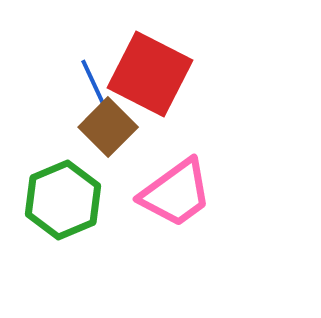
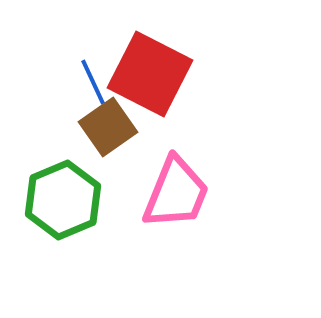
brown square: rotated 10 degrees clockwise
pink trapezoid: rotated 32 degrees counterclockwise
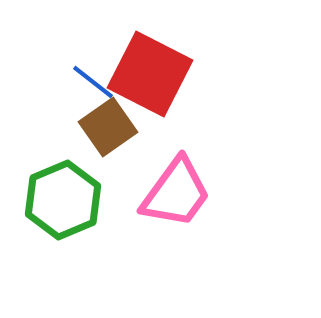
blue line: rotated 27 degrees counterclockwise
pink trapezoid: rotated 14 degrees clockwise
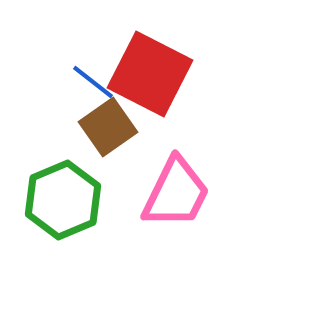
pink trapezoid: rotated 10 degrees counterclockwise
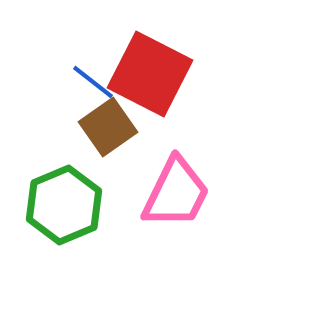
green hexagon: moved 1 px right, 5 px down
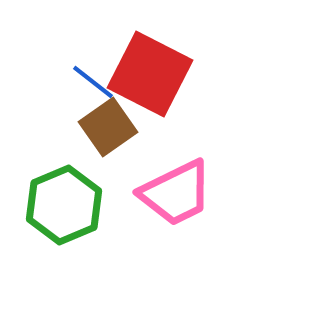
pink trapezoid: rotated 38 degrees clockwise
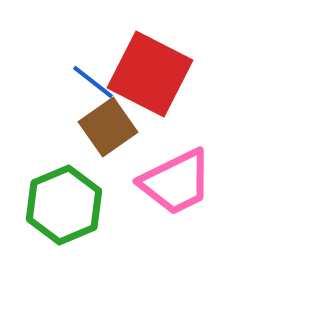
pink trapezoid: moved 11 px up
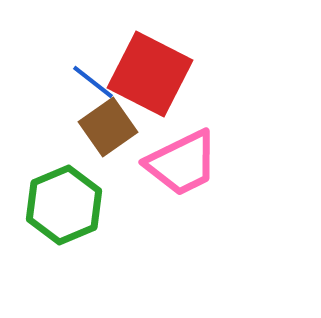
pink trapezoid: moved 6 px right, 19 px up
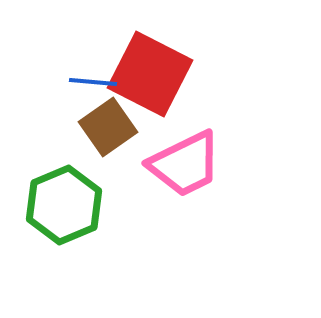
blue line: rotated 33 degrees counterclockwise
pink trapezoid: moved 3 px right, 1 px down
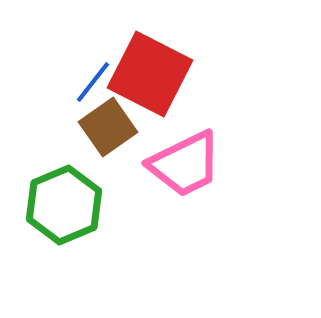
blue line: rotated 57 degrees counterclockwise
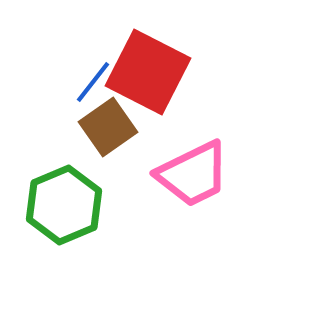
red square: moved 2 px left, 2 px up
pink trapezoid: moved 8 px right, 10 px down
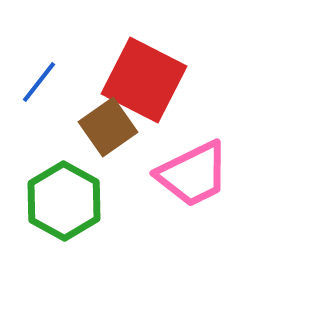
red square: moved 4 px left, 8 px down
blue line: moved 54 px left
green hexagon: moved 4 px up; rotated 8 degrees counterclockwise
